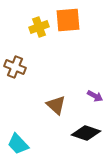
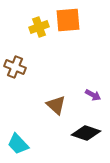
purple arrow: moved 2 px left, 1 px up
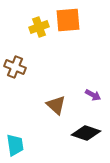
cyan trapezoid: moved 3 px left, 1 px down; rotated 145 degrees counterclockwise
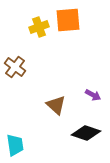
brown cross: rotated 15 degrees clockwise
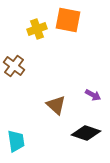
orange square: rotated 16 degrees clockwise
yellow cross: moved 2 px left, 2 px down
brown cross: moved 1 px left, 1 px up
cyan trapezoid: moved 1 px right, 4 px up
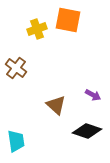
brown cross: moved 2 px right, 2 px down
black diamond: moved 1 px right, 2 px up
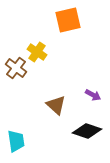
orange square: rotated 24 degrees counterclockwise
yellow cross: moved 23 px down; rotated 36 degrees counterclockwise
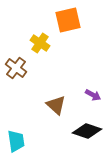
yellow cross: moved 3 px right, 9 px up
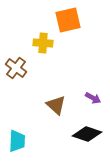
yellow cross: moved 3 px right; rotated 30 degrees counterclockwise
purple arrow: moved 3 px down
black diamond: moved 3 px down
cyan trapezoid: moved 1 px right; rotated 10 degrees clockwise
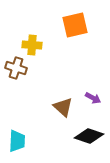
orange square: moved 7 px right, 5 px down
yellow cross: moved 11 px left, 2 px down
brown cross: rotated 20 degrees counterclockwise
brown triangle: moved 7 px right, 2 px down
black diamond: moved 2 px right, 2 px down
